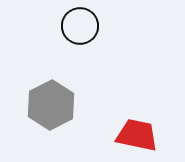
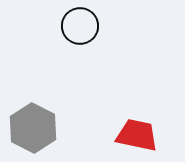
gray hexagon: moved 18 px left, 23 px down; rotated 6 degrees counterclockwise
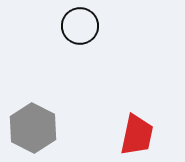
red trapezoid: rotated 90 degrees clockwise
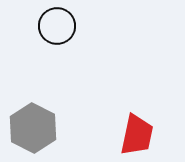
black circle: moved 23 px left
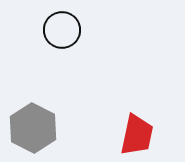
black circle: moved 5 px right, 4 px down
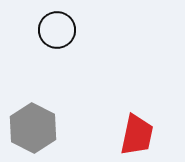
black circle: moved 5 px left
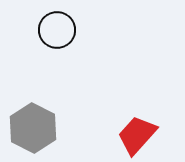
red trapezoid: rotated 150 degrees counterclockwise
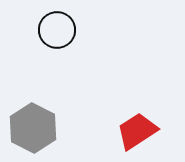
red trapezoid: moved 4 px up; rotated 15 degrees clockwise
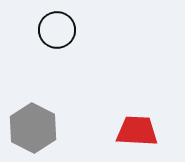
red trapezoid: rotated 36 degrees clockwise
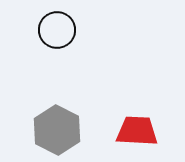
gray hexagon: moved 24 px right, 2 px down
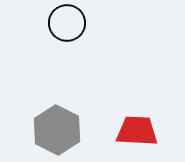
black circle: moved 10 px right, 7 px up
